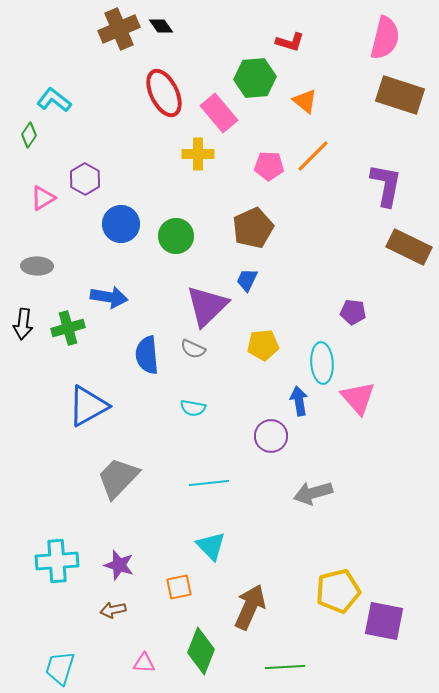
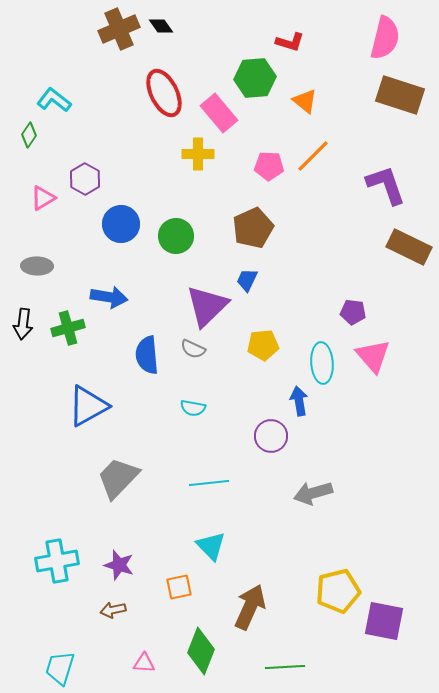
purple L-shape at (386, 185): rotated 30 degrees counterclockwise
pink triangle at (358, 398): moved 15 px right, 42 px up
cyan cross at (57, 561): rotated 6 degrees counterclockwise
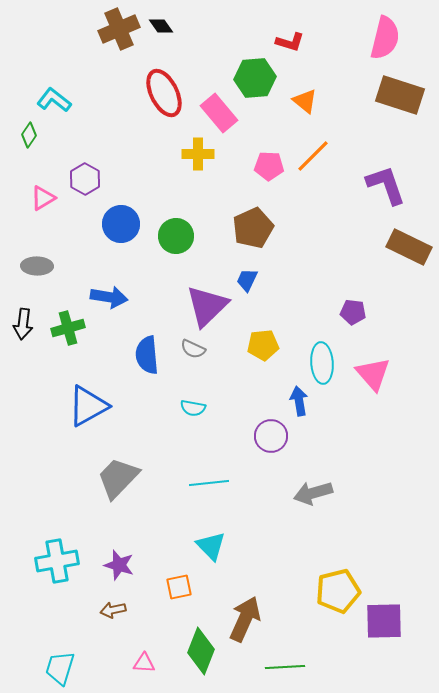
pink triangle at (373, 356): moved 18 px down
brown arrow at (250, 607): moved 5 px left, 12 px down
purple square at (384, 621): rotated 12 degrees counterclockwise
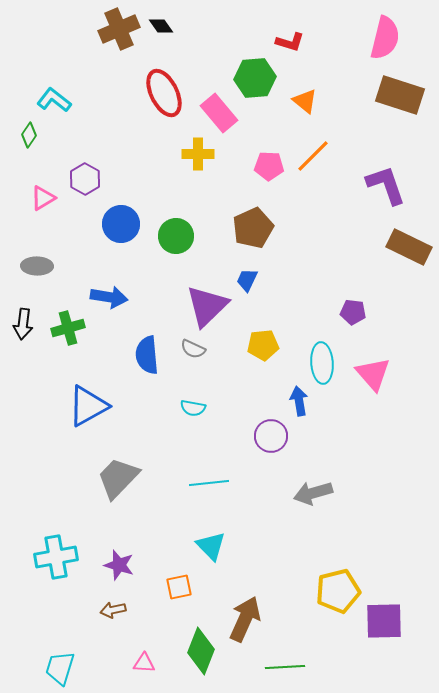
cyan cross at (57, 561): moved 1 px left, 4 px up
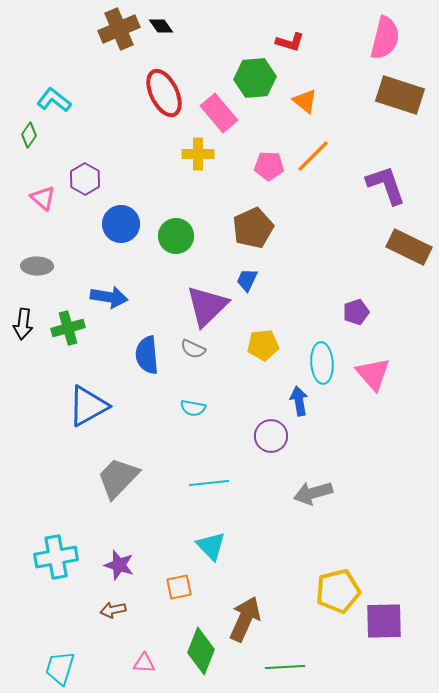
pink triangle at (43, 198): rotated 48 degrees counterclockwise
purple pentagon at (353, 312): moved 3 px right; rotated 25 degrees counterclockwise
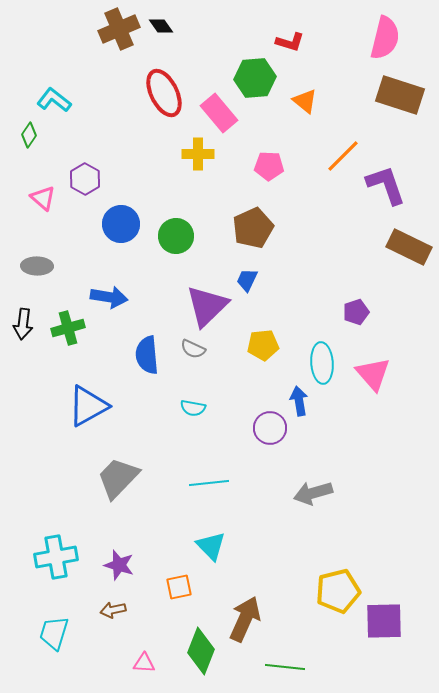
orange line at (313, 156): moved 30 px right
purple circle at (271, 436): moved 1 px left, 8 px up
green line at (285, 667): rotated 9 degrees clockwise
cyan trapezoid at (60, 668): moved 6 px left, 35 px up
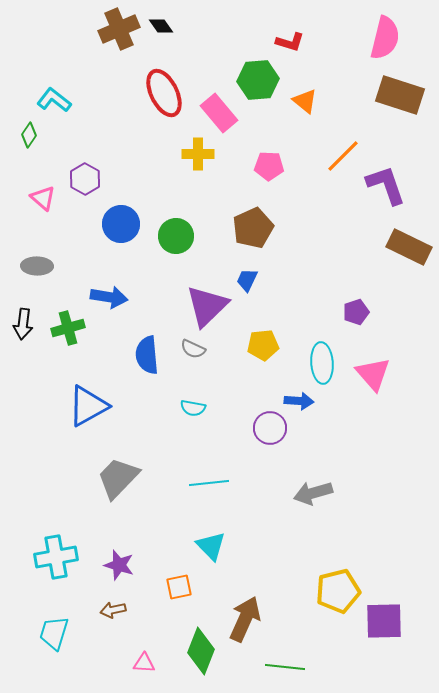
green hexagon at (255, 78): moved 3 px right, 2 px down
blue arrow at (299, 401): rotated 104 degrees clockwise
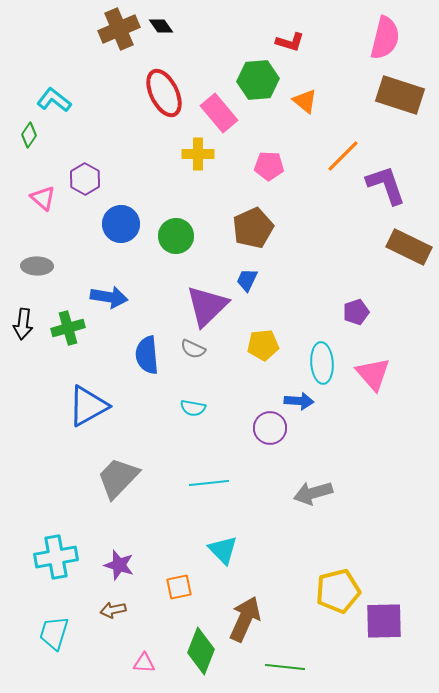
cyan triangle at (211, 546): moved 12 px right, 4 px down
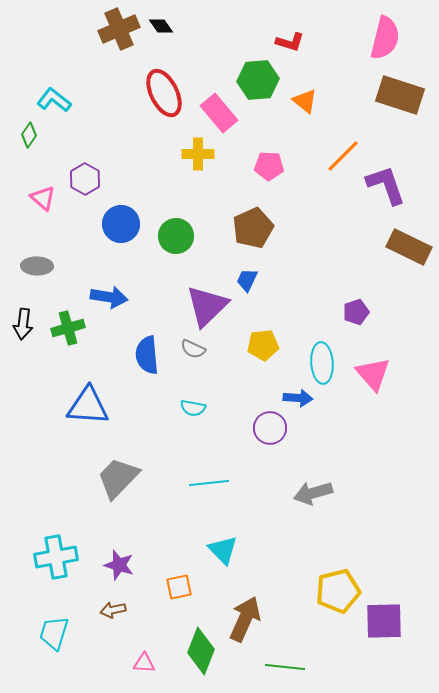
blue arrow at (299, 401): moved 1 px left, 3 px up
blue triangle at (88, 406): rotated 33 degrees clockwise
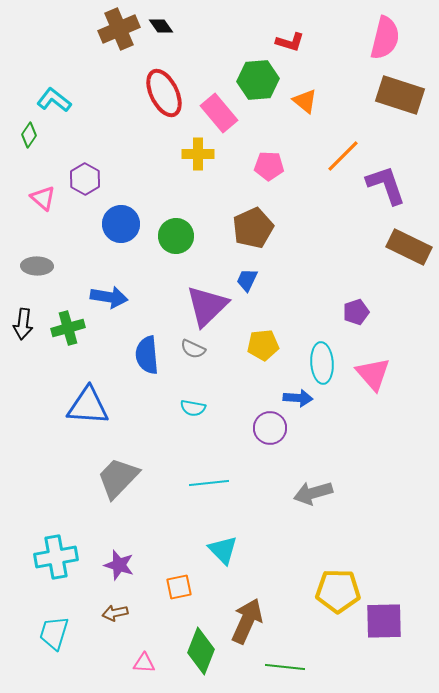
yellow pentagon at (338, 591): rotated 15 degrees clockwise
brown arrow at (113, 610): moved 2 px right, 3 px down
brown arrow at (245, 619): moved 2 px right, 2 px down
